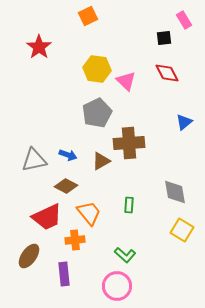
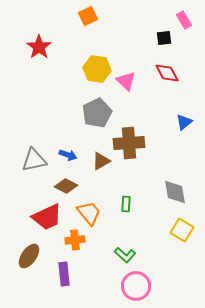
green rectangle: moved 3 px left, 1 px up
pink circle: moved 19 px right
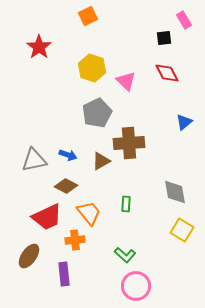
yellow hexagon: moved 5 px left, 1 px up; rotated 12 degrees clockwise
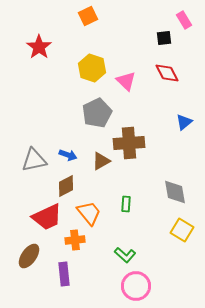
brown diamond: rotated 55 degrees counterclockwise
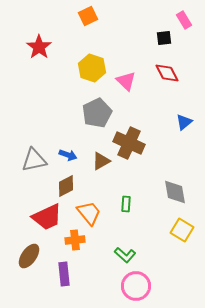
brown cross: rotated 28 degrees clockwise
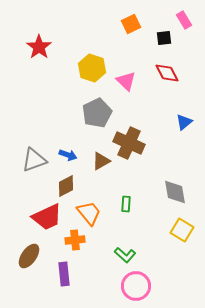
orange square: moved 43 px right, 8 px down
gray triangle: rotated 8 degrees counterclockwise
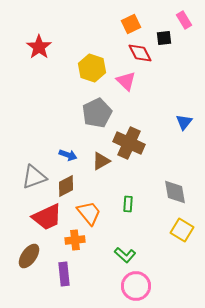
red diamond: moved 27 px left, 20 px up
blue triangle: rotated 12 degrees counterclockwise
gray triangle: moved 17 px down
green rectangle: moved 2 px right
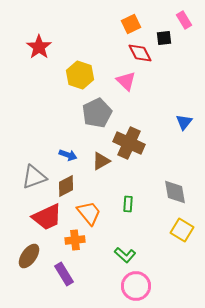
yellow hexagon: moved 12 px left, 7 px down
purple rectangle: rotated 25 degrees counterclockwise
